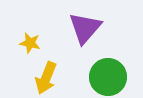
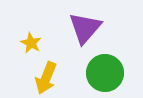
yellow star: moved 1 px right; rotated 15 degrees clockwise
green circle: moved 3 px left, 4 px up
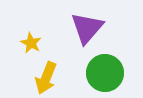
purple triangle: moved 2 px right
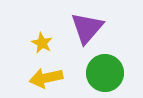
yellow star: moved 11 px right
yellow arrow: rotated 56 degrees clockwise
